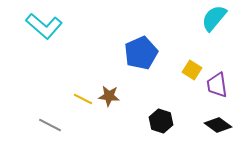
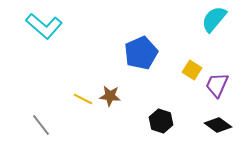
cyan semicircle: moved 1 px down
purple trapezoid: rotated 32 degrees clockwise
brown star: moved 1 px right
gray line: moved 9 px left; rotated 25 degrees clockwise
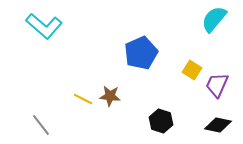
black diamond: rotated 24 degrees counterclockwise
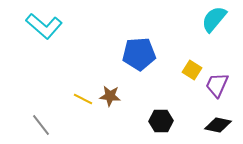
blue pentagon: moved 2 px left, 1 px down; rotated 20 degrees clockwise
black hexagon: rotated 20 degrees counterclockwise
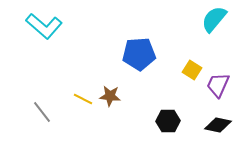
purple trapezoid: moved 1 px right
black hexagon: moved 7 px right
gray line: moved 1 px right, 13 px up
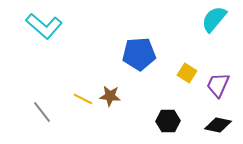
yellow square: moved 5 px left, 3 px down
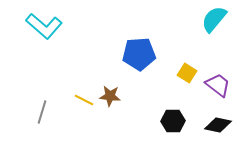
purple trapezoid: rotated 104 degrees clockwise
yellow line: moved 1 px right, 1 px down
gray line: rotated 55 degrees clockwise
black hexagon: moved 5 px right
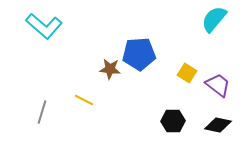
brown star: moved 27 px up
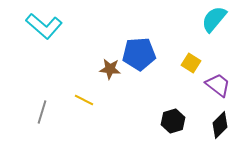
yellow square: moved 4 px right, 10 px up
black hexagon: rotated 15 degrees counterclockwise
black diamond: moved 2 px right; rotated 56 degrees counterclockwise
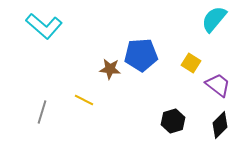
blue pentagon: moved 2 px right, 1 px down
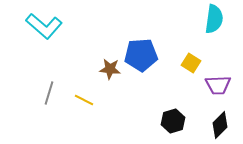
cyan semicircle: rotated 148 degrees clockwise
purple trapezoid: rotated 140 degrees clockwise
gray line: moved 7 px right, 19 px up
